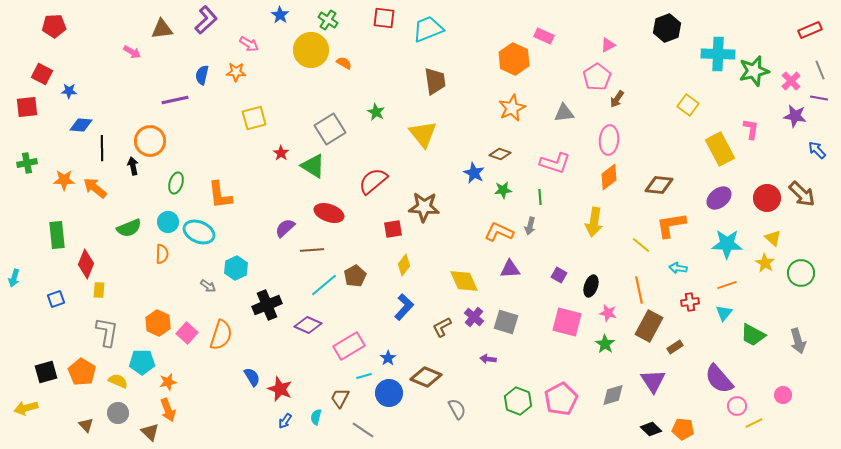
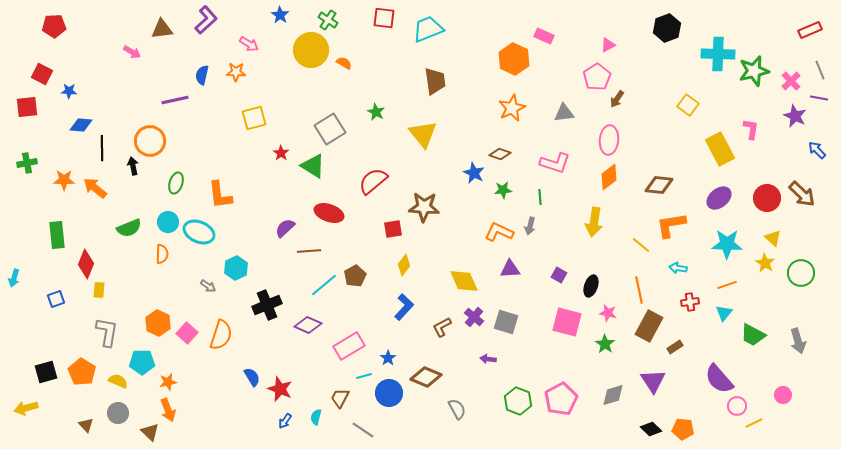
purple star at (795, 116): rotated 15 degrees clockwise
brown line at (312, 250): moved 3 px left, 1 px down
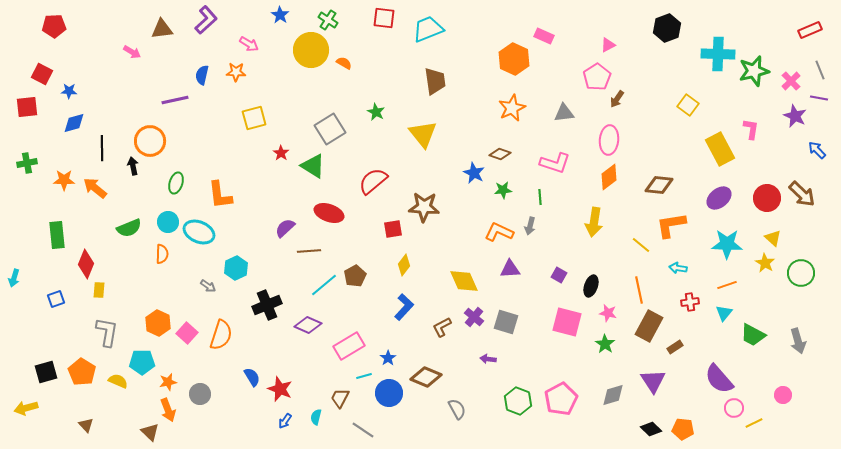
blue diamond at (81, 125): moved 7 px left, 2 px up; rotated 20 degrees counterclockwise
pink circle at (737, 406): moved 3 px left, 2 px down
gray circle at (118, 413): moved 82 px right, 19 px up
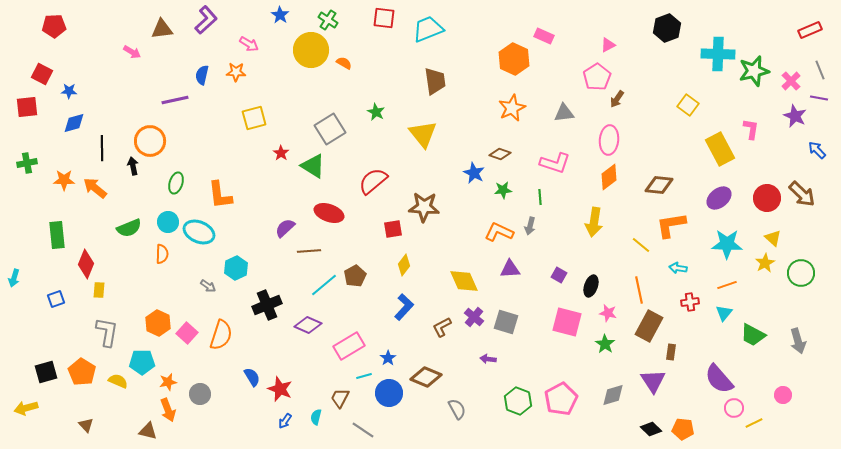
yellow star at (765, 263): rotated 12 degrees clockwise
brown rectangle at (675, 347): moved 4 px left, 5 px down; rotated 49 degrees counterclockwise
brown triangle at (150, 432): moved 2 px left, 1 px up; rotated 30 degrees counterclockwise
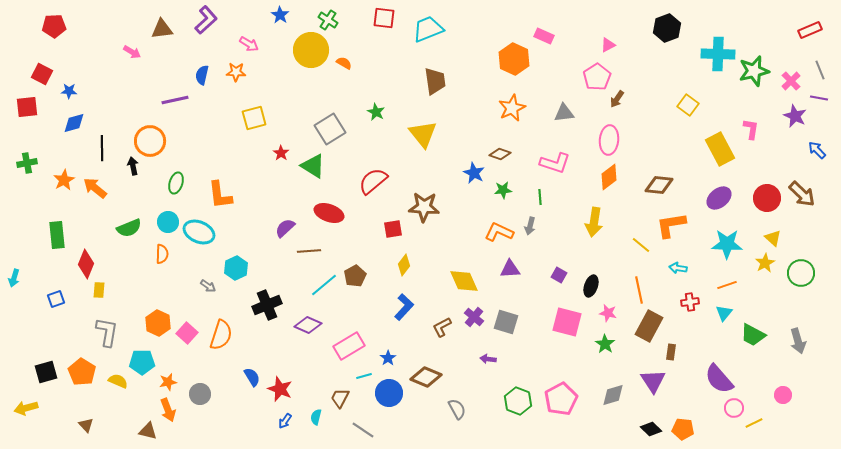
orange star at (64, 180): rotated 30 degrees counterclockwise
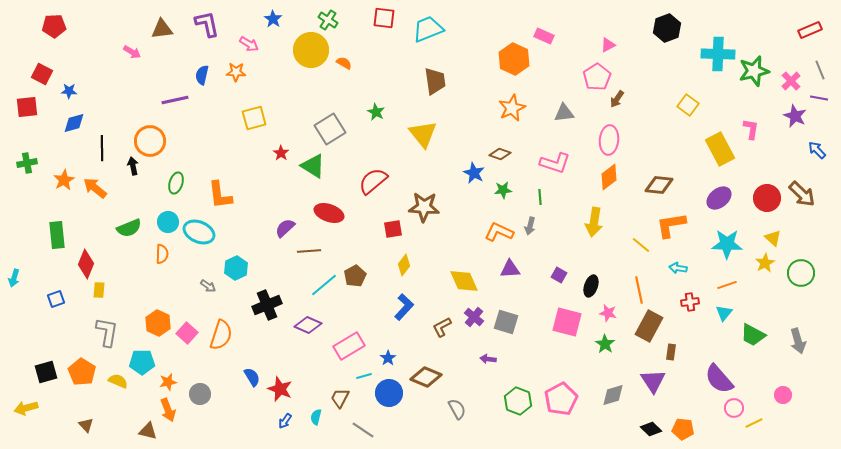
blue star at (280, 15): moved 7 px left, 4 px down
purple L-shape at (206, 20): moved 1 px right, 4 px down; rotated 60 degrees counterclockwise
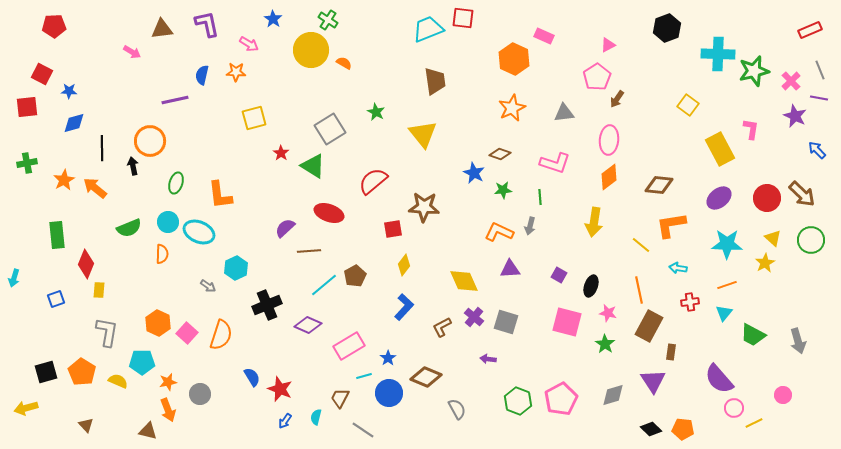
red square at (384, 18): moved 79 px right
green circle at (801, 273): moved 10 px right, 33 px up
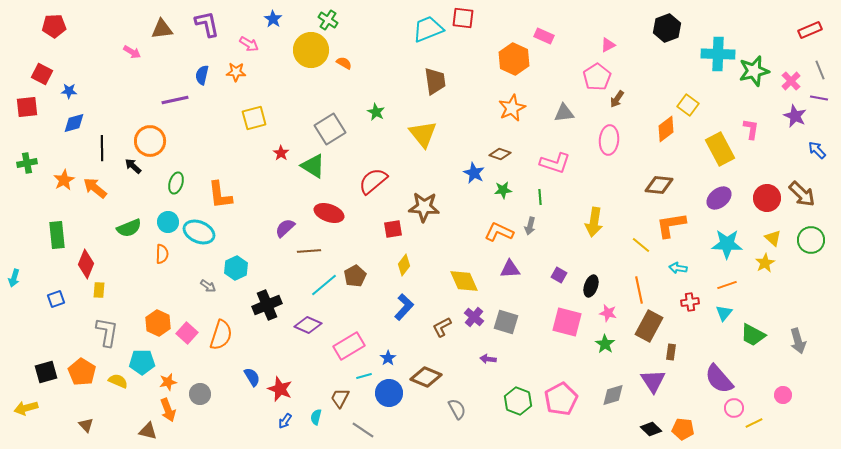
black arrow at (133, 166): rotated 36 degrees counterclockwise
orange diamond at (609, 177): moved 57 px right, 48 px up
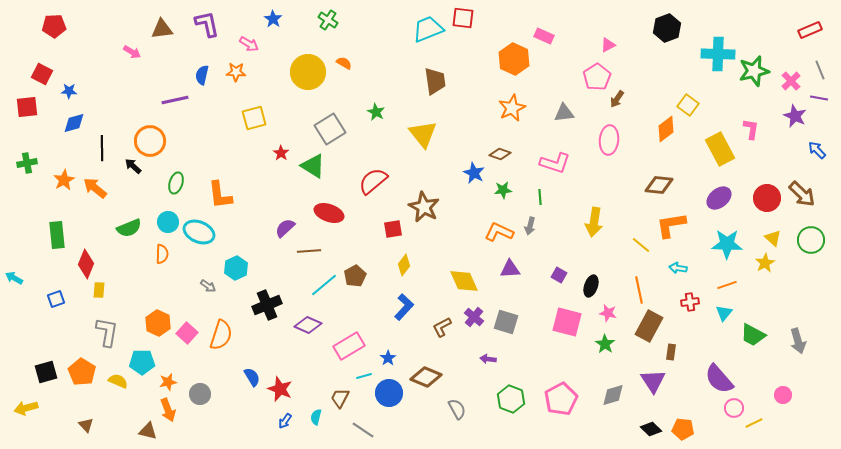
yellow circle at (311, 50): moved 3 px left, 22 px down
brown star at (424, 207): rotated 24 degrees clockwise
cyan arrow at (14, 278): rotated 102 degrees clockwise
green hexagon at (518, 401): moved 7 px left, 2 px up
